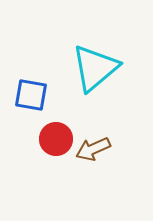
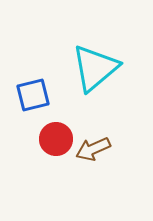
blue square: moved 2 px right; rotated 24 degrees counterclockwise
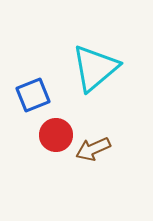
blue square: rotated 8 degrees counterclockwise
red circle: moved 4 px up
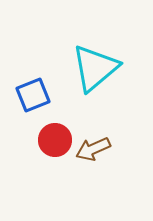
red circle: moved 1 px left, 5 px down
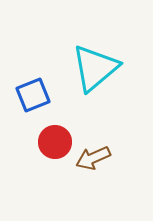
red circle: moved 2 px down
brown arrow: moved 9 px down
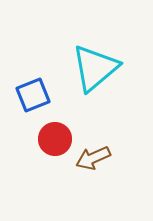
red circle: moved 3 px up
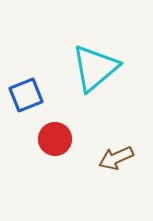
blue square: moved 7 px left
brown arrow: moved 23 px right
